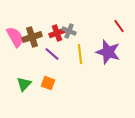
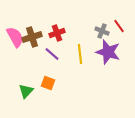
gray cross: moved 33 px right
green triangle: moved 2 px right, 7 px down
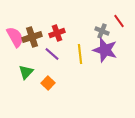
red line: moved 5 px up
purple star: moved 3 px left, 2 px up
orange square: rotated 24 degrees clockwise
green triangle: moved 19 px up
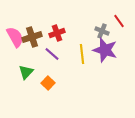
yellow line: moved 2 px right
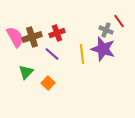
gray cross: moved 4 px right, 1 px up
purple star: moved 2 px left, 1 px up
